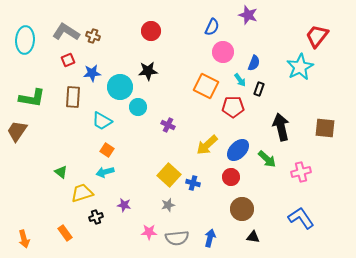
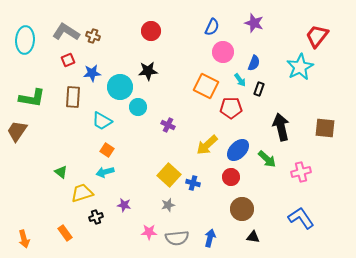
purple star at (248, 15): moved 6 px right, 8 px down
red pentagon at (233, 107): moved 2 px left, 1 px down
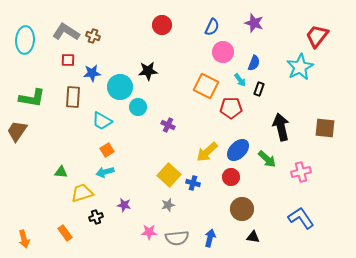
red circle at (151, 31): moved 11 px right, 6 px up
red square at (68, 60): rotated 24 degrees clockwise
yellow arrow at (207, 145): moved 7 px down
orange square at (107, 150): rotated 24 degrees clockwise
green triangle at (61, 172): rotated 32 degrees counterclockwise
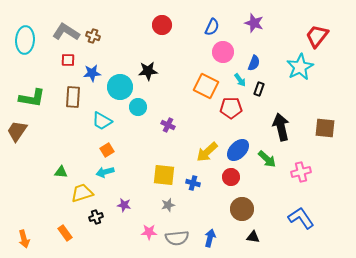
yellow square at (169, 175): moved 5 px left; rotated 35 degrees counterclockwise
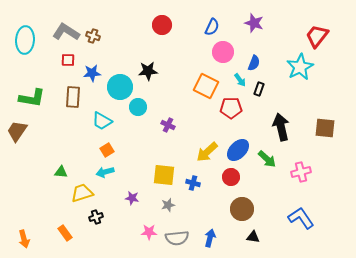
purple star at (124, 205): moved 8 px right, 7 px up
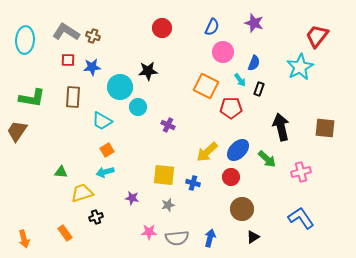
red circle at (162, 25): moved 3 px down
blue star at (92, 73): moved 6 px up
black triangle at (253, 237): rotated 40 degrees counterclockwise
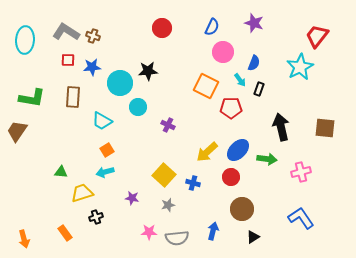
cyan circle at (120, 87): moved 4 px up
green arrow at (267, 159): rotated 36 degrees counterclockwise
yellow square at (164, 175): rotated 35 degrees clockwise
blue arrow at (210, 238): moved 3 px right, 7 px up
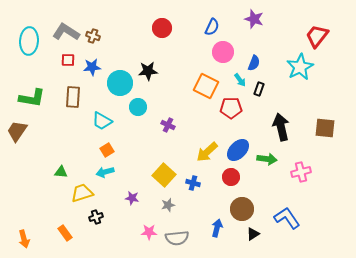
purple star at (254, 23): moved 4 px up
cyan ellipse at (25, 40): moved 4 px right, 1 px down
blue L-shape at (301, 218): moved 14 px left
blue arrow at (213, 231): moved 4 px right, 3 px up
black triangle at (253, 237): moved 3 px up
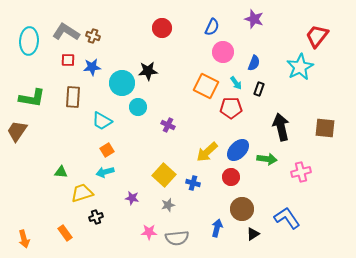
cyan arrow at (240, 80): moved 4 px left, 3 px down
cyan circle at (120, 83): moved 2 px right
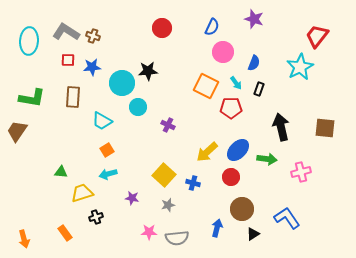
cyan arrow at (105, 172): moved 3 px right, 2 px down
